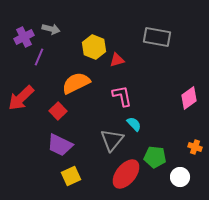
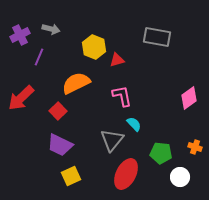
purple cross: moved 4 px left, 2 px up
green pentagon: moved 6 px right, 4 px up
red ellipse: rotated 12 degrees counterclockwise
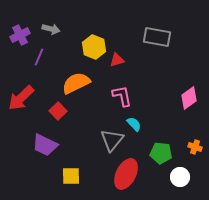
purple trapezoid: moved 15 px left
yellow square: rotated 24 degrees clockwise
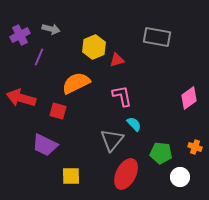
yellow hexagon: rotated 15 degrees clockwise
red arrow: rotated 60 degrees clockwise
red square: rotated 30 degrees counterclockwise
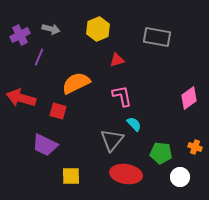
yellow hexagon: moved 4 px right, 18 px up
red ellipse: rotated 72 degrees clockwise
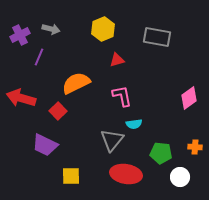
yellow hexagon: moved 5 px right
red square: rotated 30 degrees clockwise
cyan semicircle: rotated 126 degrees clockwise
orange cross: rotated 16 degrees counterclockwise
